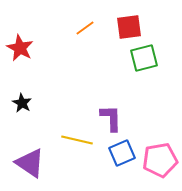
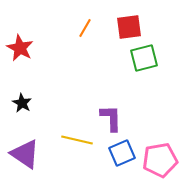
orange line: rotated 24 degrees counterclockwise
purple triangle: moved 5 px left, 9 px up
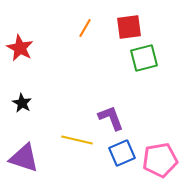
purple L-shape: rotated 20 degrees counterclockwise
purple triangle: moved 1 px left, 4 px down; rotated 16 degrees counterclockwise
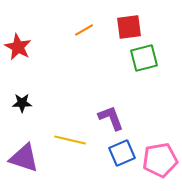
orange line: moved 1 px left, 2 px down; rotated 30 degrees clockwise
red star: moved 2 px left, 1 px up
black star: rotated 30 degrees counterclockwise
yellow line: moved 7 px left
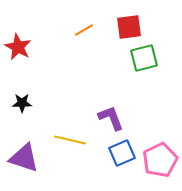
pink pentagon: rotated 16 degrees counterclockwise
